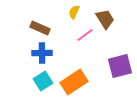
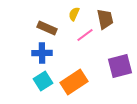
yellow semicircle: moved 2 px down
brown trapezoid: rotated 20 degrees clockwise
brown rectangle: moved 7 px right
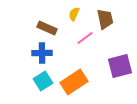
pink line: moved 3 px down
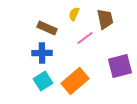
orange rectangle: moved 1 px right, 1 px up; rotated 8 degrees counterclockwise
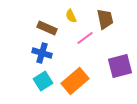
yellow semicircle: moved 3 px left, 2 px down; rotated 48 degrees counterclockwise
blue cross: rotated 18 degrees clockwise
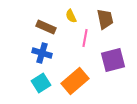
brown rectangle: moved 1 px left, 1 px up
pink line: rotated 42 degrees counterclockwise
purple square: moved 7 px left, 6 px up
cyan square: moved 2 px left, 2 px down
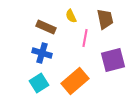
cyan square: moved 2 px left
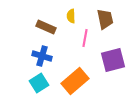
yellow semicircle: rotated 24 degrees clockwise
blue cross: moved 3 px down
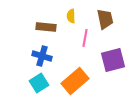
brown rectangle: rotated 18 degrees counterclockwise
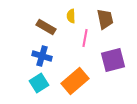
brown rectangle: rotated 24 degrees clockwise
